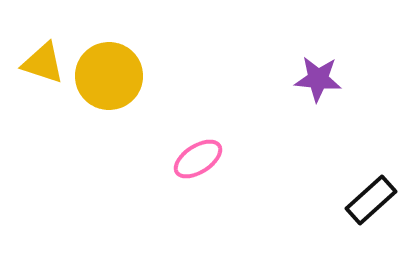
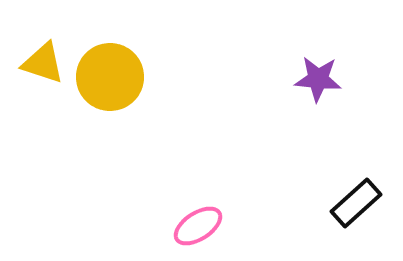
yellow circle: moved 1 px right, 1 px down
pink ellipse: moved 67 px down
black rectangle: moved 15 px left, 3 px down
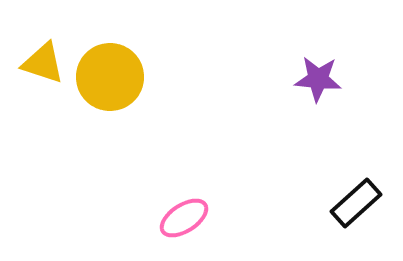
pink ellipse: moved 14 px left, 8 px up
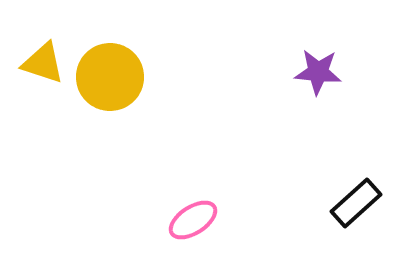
purple star: moved 7 px up
pink ellipse: moved 9 px right, 2 px down
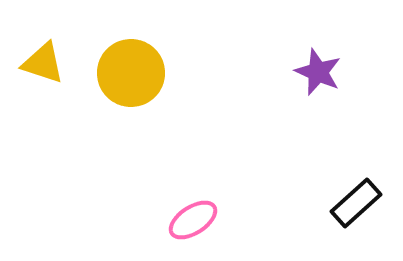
purple star: rotated 18 degrees clockwise
yellow circle: moved 21 px right, 4 px up
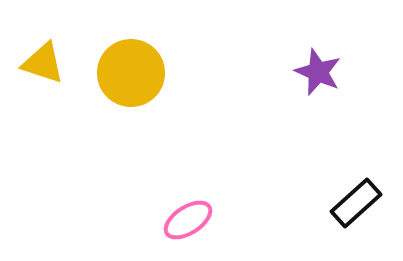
pink ellipse: moved 5 px left
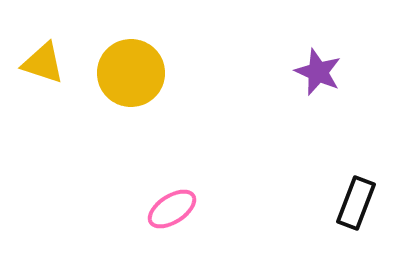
black rectangle: rotated 27 degrees counterclockwise
pink ellipse: moved 16 px left, 11 px up
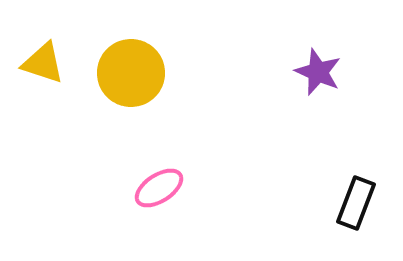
pink ellipse: moved 13 px left, 21 px up
